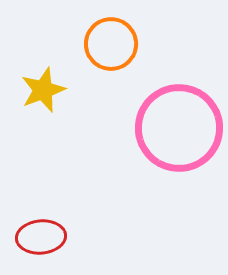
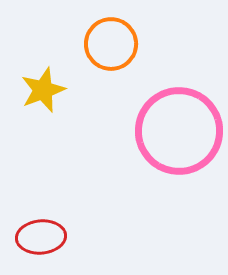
pink circle: moved 3 px down
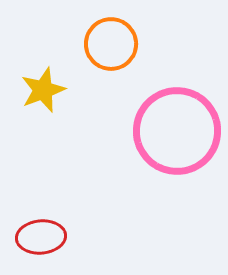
pink circle: moved 2 px left
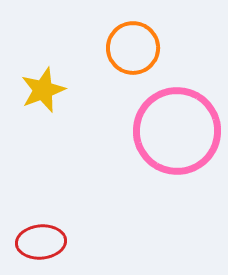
orange circle: moved 22 px right, 4 px down
red ellipse: moved 5 px down
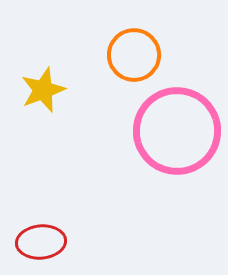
orange circle: moved 1 px right, 7 px down
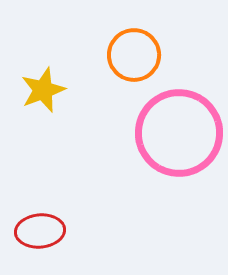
pink circle: moved 2 px right, 2 px down
red ellipse: moved 1 px left, 11 px up
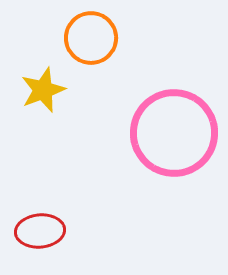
orange circle: moved 43 px left, 17 px up
pink circle: moved 5 px left
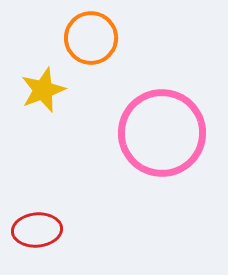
pink circle: moved 12 px left
red ellipse: moved 3 px left, 1 px up
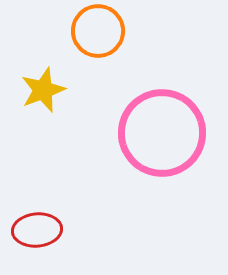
orange circle: moved 7 px right, 7 px up
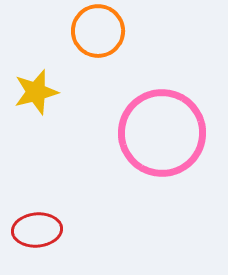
yellow star: moved 7 px left, 2 px down; rotated 6 degrees clockwise
